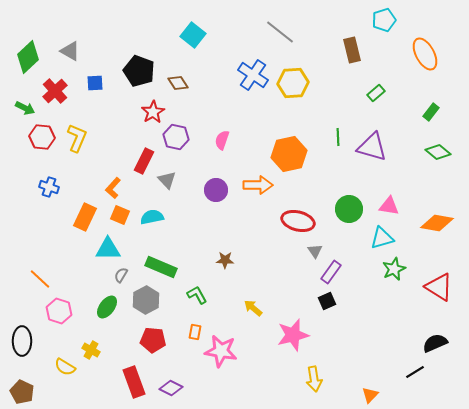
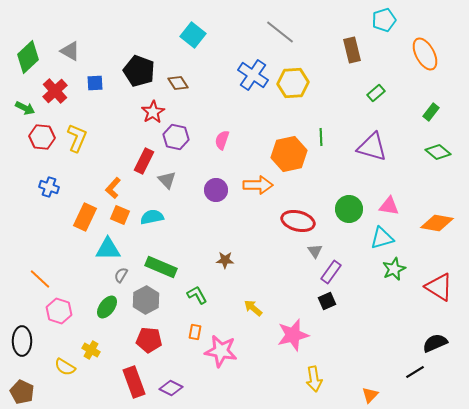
green line at (338, 137): moved 17 px left
red pentagon at (153, 340): moved 4 px left
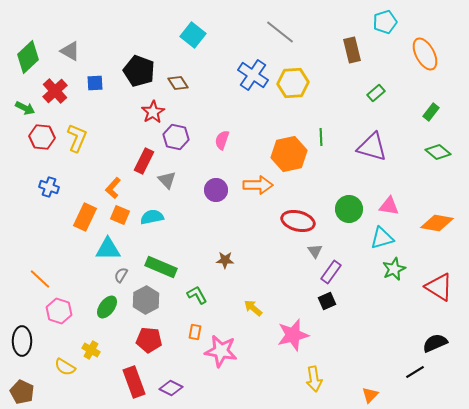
cyan pentagon at (384, 20): moved 1 px right, 2 px down
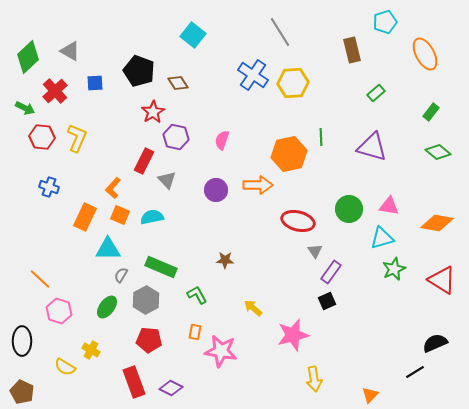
gray line at (280, 32): rotated 20 degrees clockwise
red triangle at (439, 287): moved 3 px right, 7 px up
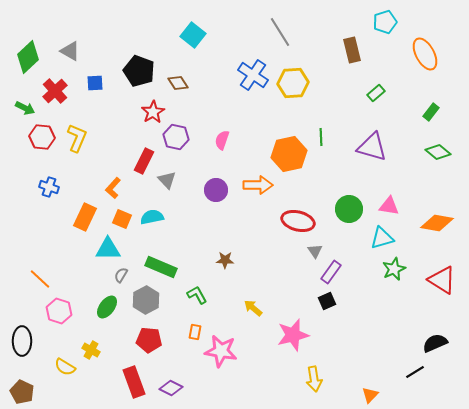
orange square at (120, 215): moved 2 px right, 4 px down
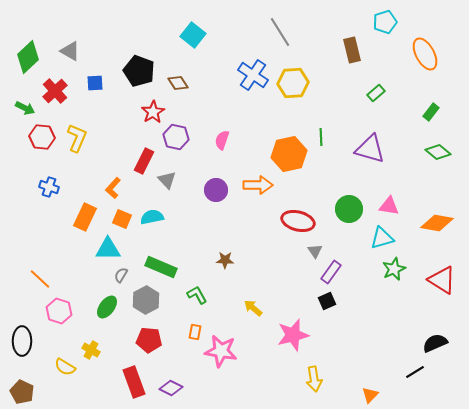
purple triangle at (372, 147): moved 2 px left, 2 px down
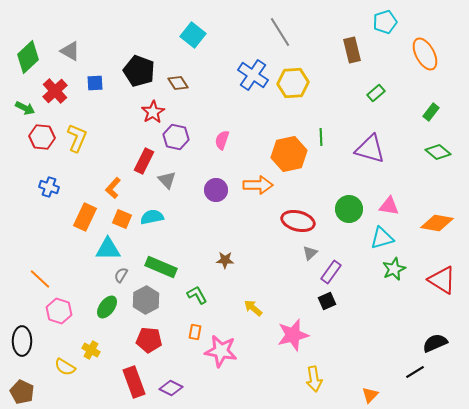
gray triangle at (315, 251): moved 5 px left, 2 px down; rotated 21 degrees clockwise
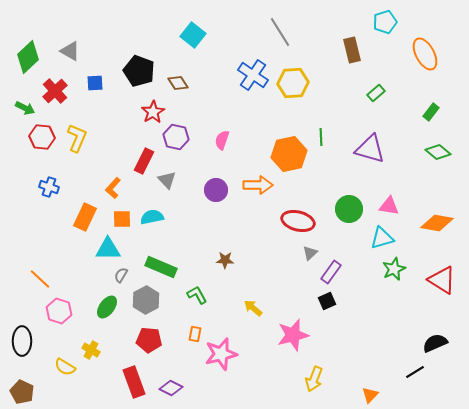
orange square at (122, 219): rotated 24 degrees counterclockwise
orange rectangle at (195, 332): moved 2 px down
pink star at (221, 351): moved 3 px down; rotated 24 degrees counterclockwise
yellow arrow at (314, 379): rotated 30 degrees clockwise
